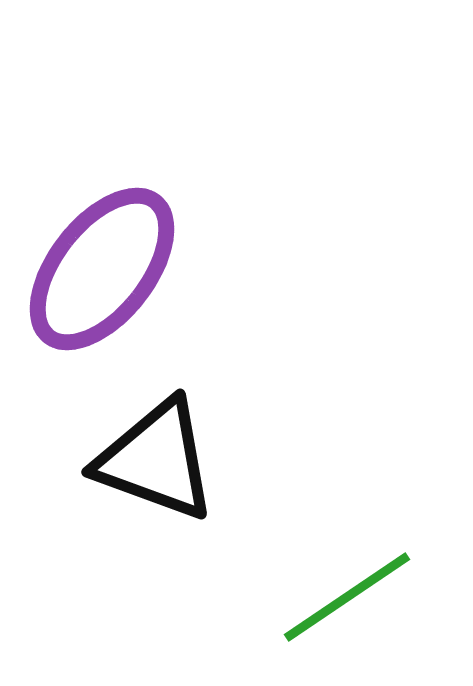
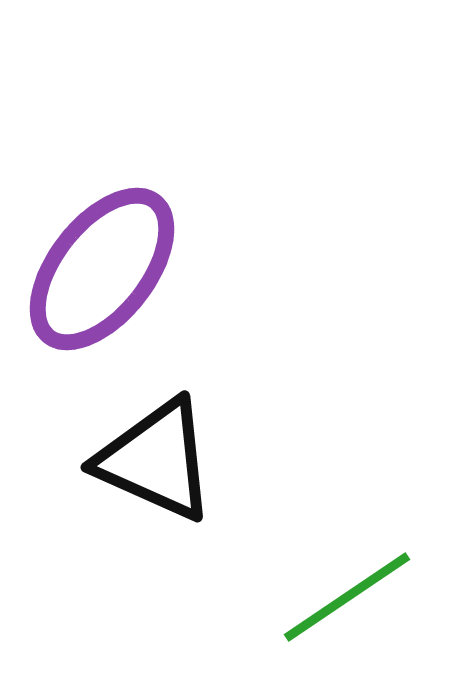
black triangle: rotated 4 degrees clockwise
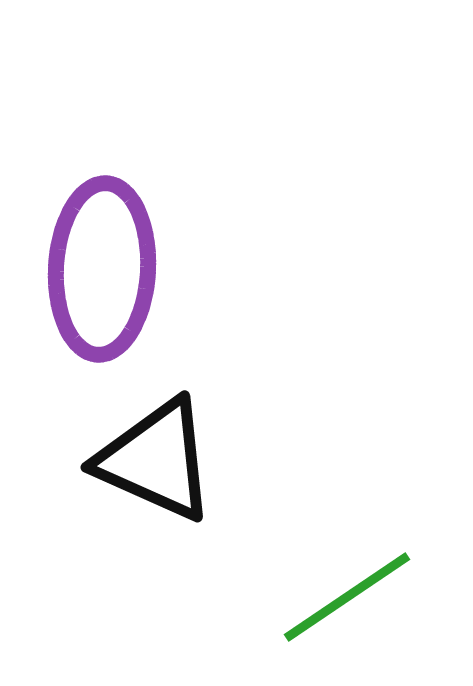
purple ellipse: rotated 35 degrees counterclockwise
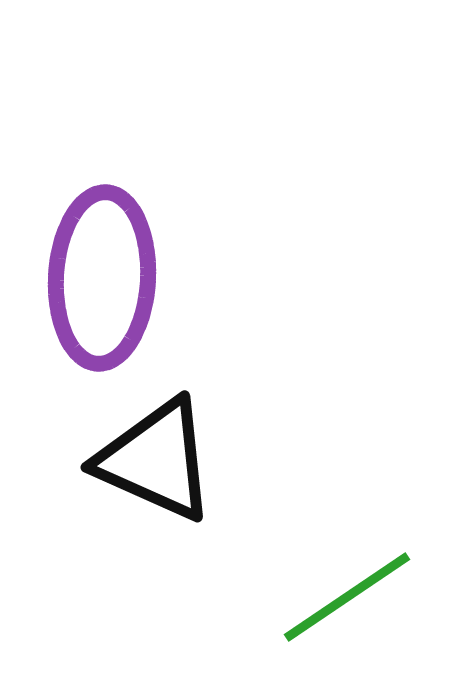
purple ellipse: moved 9 px down
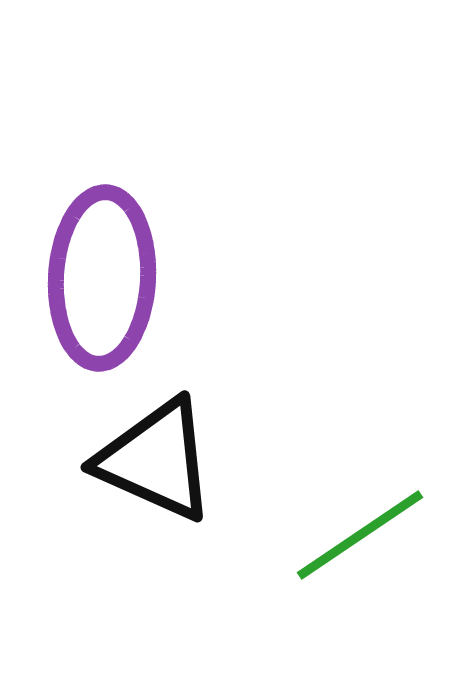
green line: moved 13 px right, 62 px up
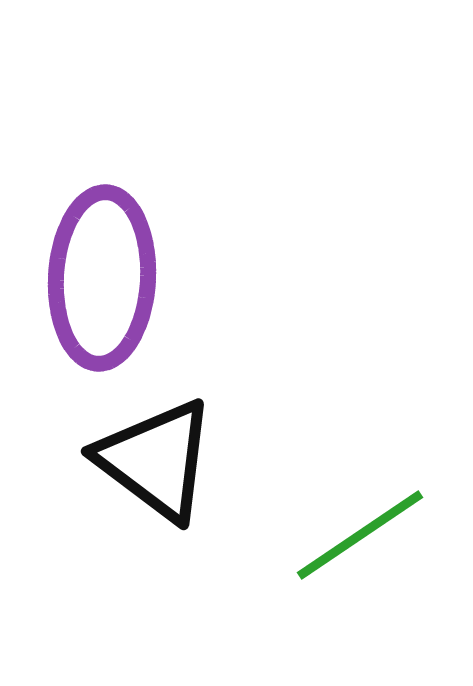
black triangle: rotated 13 degrees clockwise
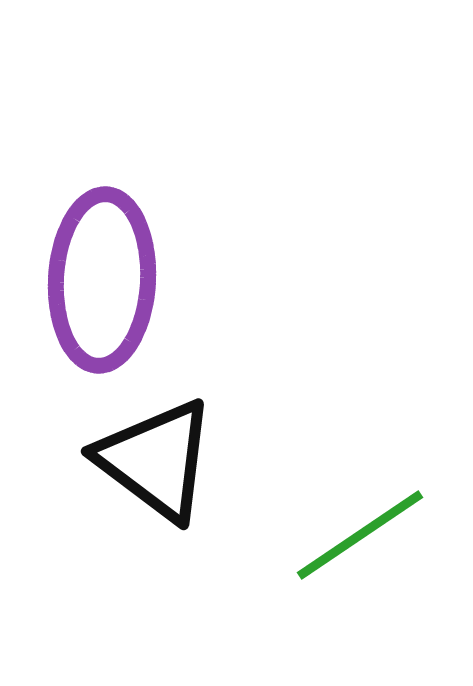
purple ellipse: moved 2 px down
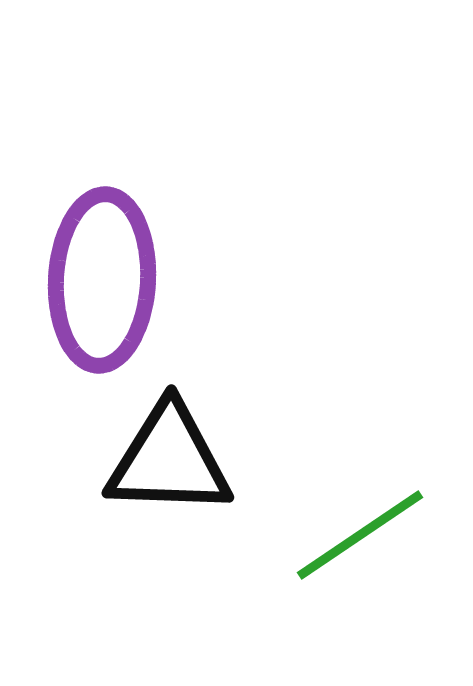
black triangle: moved 13 px right; rotated 35 degrees counterclockwise
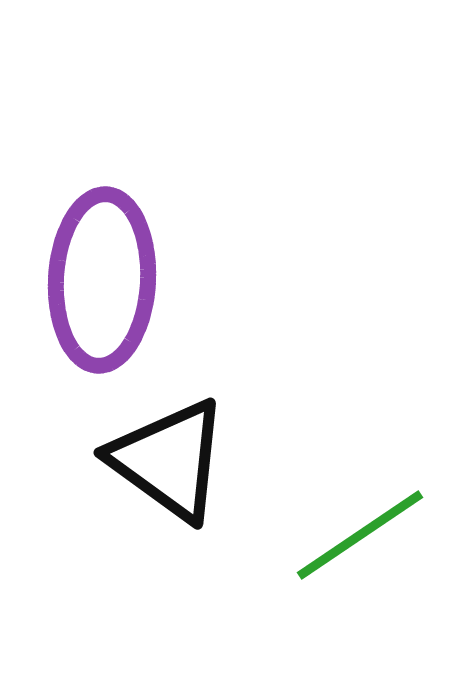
black triangle: rotated 34 degrees clockwise
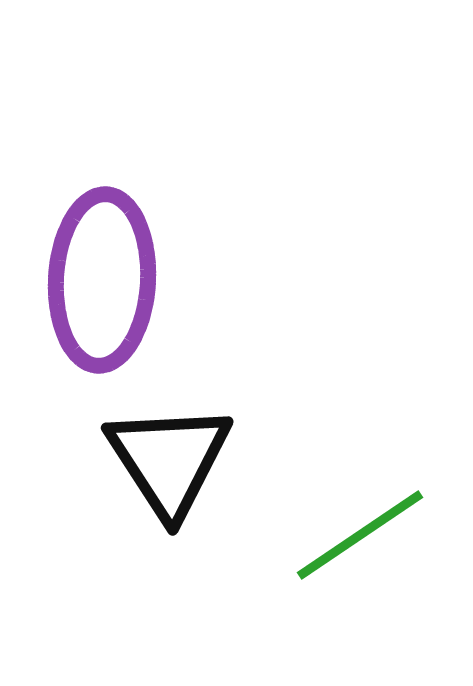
black triangle: rotated 21 degrees clockwise
